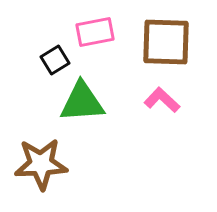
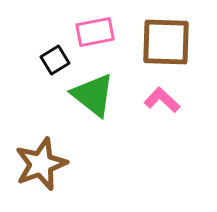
green triangle: moved 11 px right, 7 px up; rotated 42 degrees clockwise
brown star: rotated 18 degrees counterclockwise
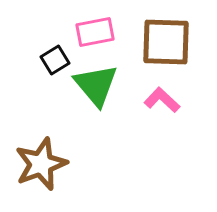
green triangle: moved 3 px right, 10 px up; rotated 12 degrees clockwise
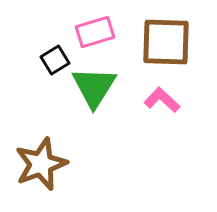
pink rectangle: rotated 6 degrees counterclockwise
green triangle: moved 2 px left, 2 px down; rotated 12 degrees clockwise
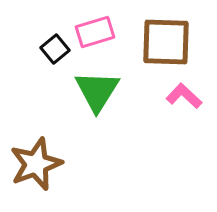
black square: moved 11 px up; rotated 8 degrees counterclockwise
green triangle: moved 3 px right, 4 px down
pink L-shape: moved 22 px right, 4 px up
brown star: moved 5 px left
